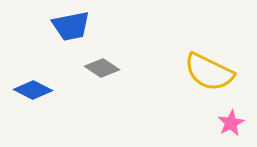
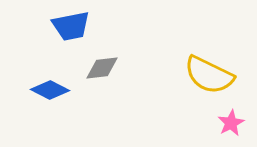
gray diamond: rotated 40 degrees counterclockwise
yellow semicircle: moved 3 px down
blue diamond: moved 17 px right
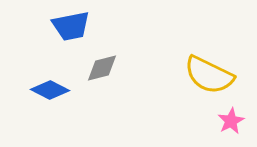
gray diamond: rotated 8 degrees counterclockwise
pink star: moved 2 px up
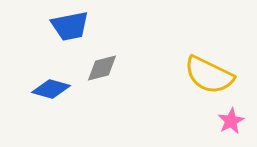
blue trapezoid: moved 1 px left
blue diamond: moved 1 px right, 1 px up; rotated 12 degrees counterclockwise
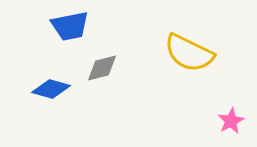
yellow semicircle: moved 20 px left, 22 px up
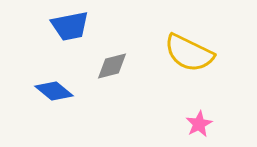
gray diamond: moved 10 px right, 2 px up
blue diamond: moved 3 px right, 2 px down; rotated 24 degrees clockwise
pink star: moved 32 px left, 3 px down
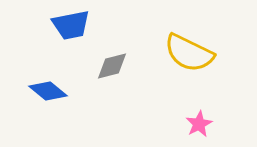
blue trapezoid: moved 1 px right, 1 px up
blue diamond: moved 6 px left
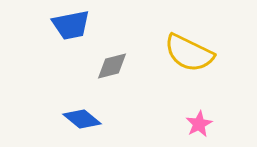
blue diamond: moved 34 px right, 28 px down
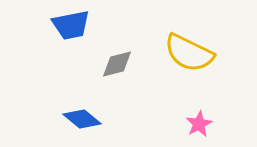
gray diamond: moved 5 px right, 2 px up
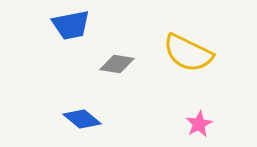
yellow semicircle: moved 1 px left
gray diamond: rotated 24 degrees clockwise
